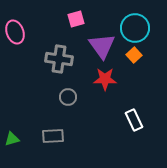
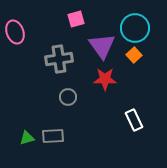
gray cross: rotated 16 degrees counterclockwise
green triangle: moved 15 px right, 1 px up
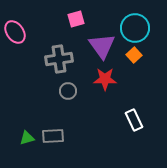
pink ellipse: rotated 15 degrees counterclockwise
gray circle: moved 6 px up
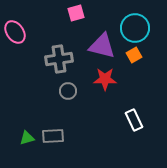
pink square: moved 6 px up
purple triangle: rotated 40 degrees counterclockwise
orange square: rotated 14 degrees clockwise
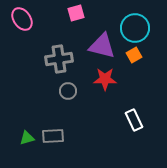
pink ellipse: moved 7 px right, 13 px up
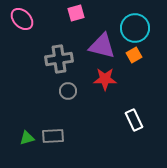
pink ellipse: rotated 10 degrees counterclockwise
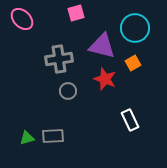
orange square: moved 1 px left, 8 px down
red star: rotated 20 degrees clockwise
white rectangle: moved 4 px left
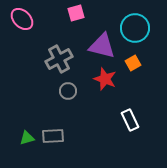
gray cross: rotated 20 degrees counterclockwise
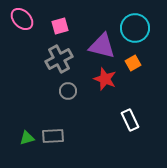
pink square: moved 16 px left, 13 px down
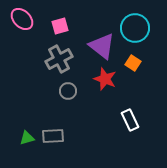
purple triangle: rotated 24 degrees clockwise
orange square: rotated 28 degrees counterclockwise
